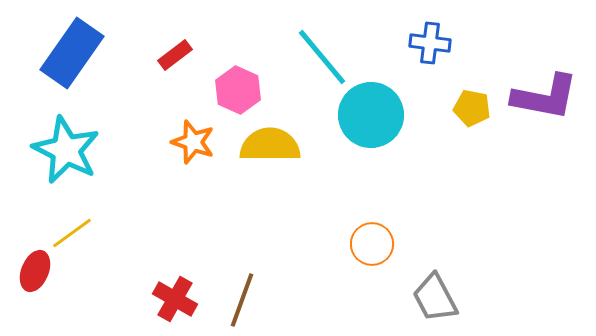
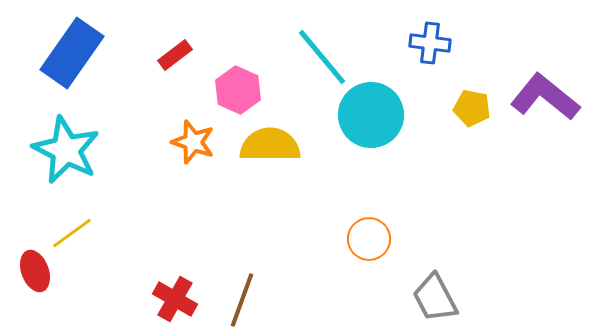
purple L-shape: rotated 152 degrees counterclockwise
orange circle: moved 3 px left, 5 px up
red ellipse: rotated 42 degrees counterclockwise
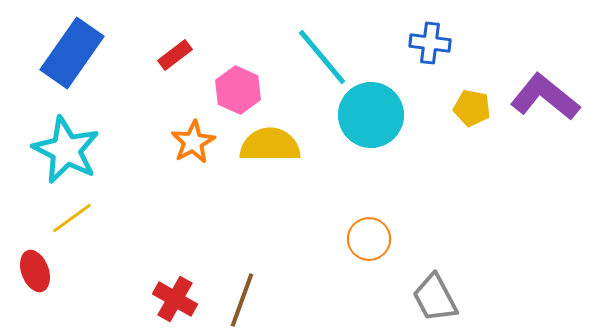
orange star: rotated 24 degrees clockwise
yellow line: moved 15 px up
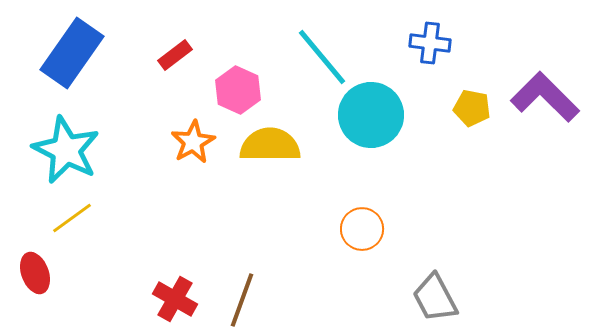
purple L-shape: rotated 6 degrees clockwise
orange circle: moved 7 px left, 10 px up
red ellipse: moved 2 px down
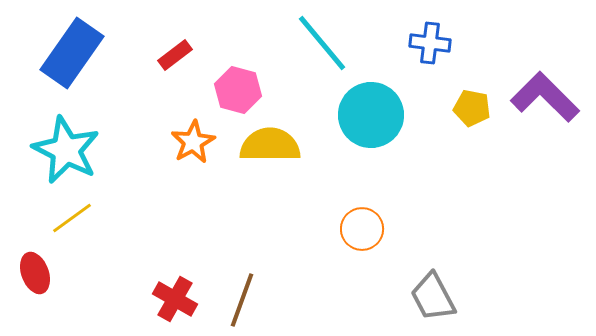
cyan line: moved 14 px up
pink hexagon: rotated 9 degrees counterclockwise
gray trapezoid: moved 2 px left, 1 px up
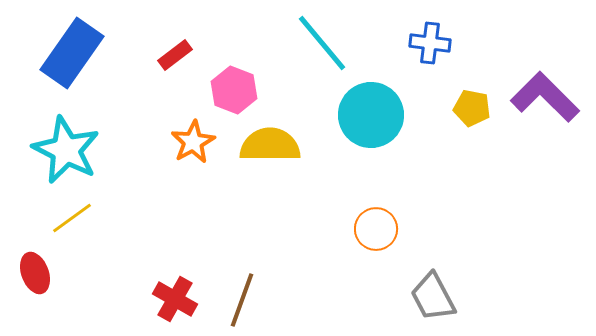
pink hexagon: moved 4 px left; rotated 6 degrees clockwise
orange circle: moved 14 px right
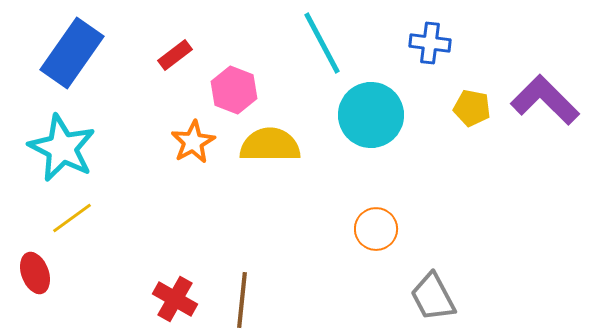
cyan line: rotated 12 degrees clockwise
purple L-shape: moved 3 px down
cyan star: moved 4 px left, 2 px up
brown line: rotated 14 degrees counterclockwise
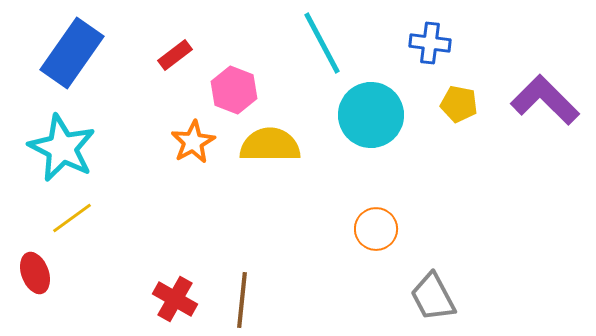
yellow pentagon: moved 13 px left, 4 px up
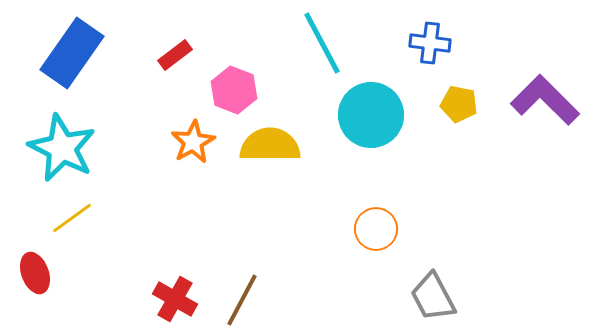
brown line: rotated 22 degrees clockwise
